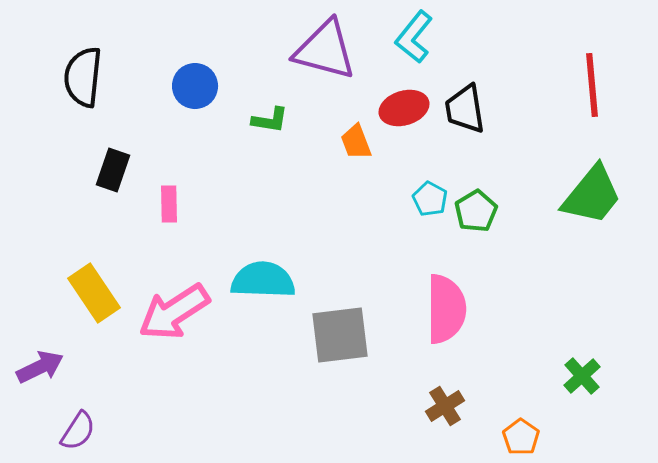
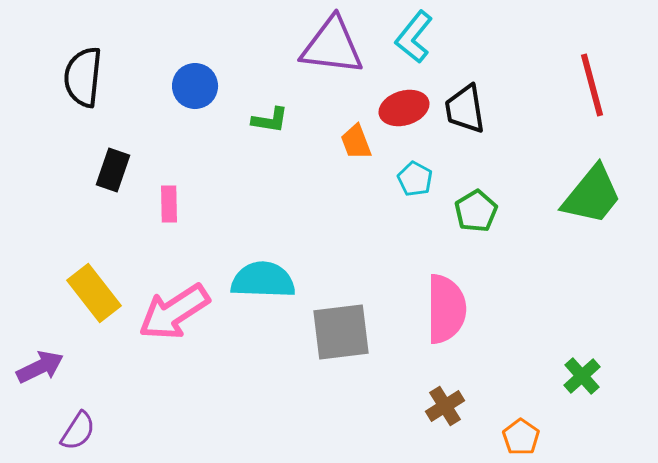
purple triangle: moved 7 px right, 4 px up; rotated 8 degrees counterclockwise
red line: rotated 10 degrees counterclockwise
cyan pentagon: moved 15 px left, 20 px up
yellow rectangle: rotated 4 degrees counterclockwise
gray square: moved 1 px right, 3 px up
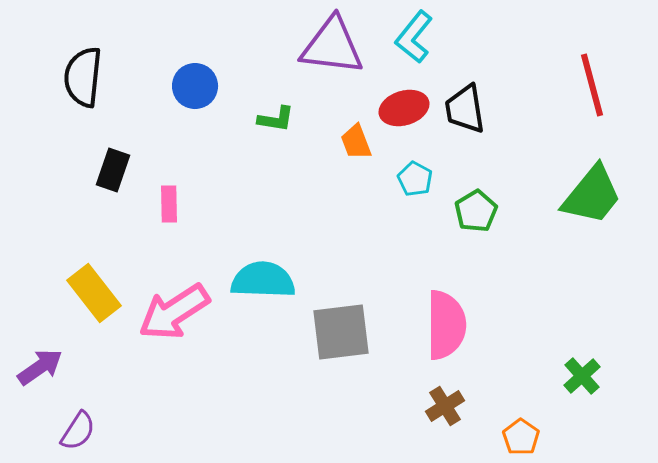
green L-shape: moved 6 px right, 1 px up
pink semicircle: moved 16 px down
purple arrow: rotated 9 degrees counterclockwise
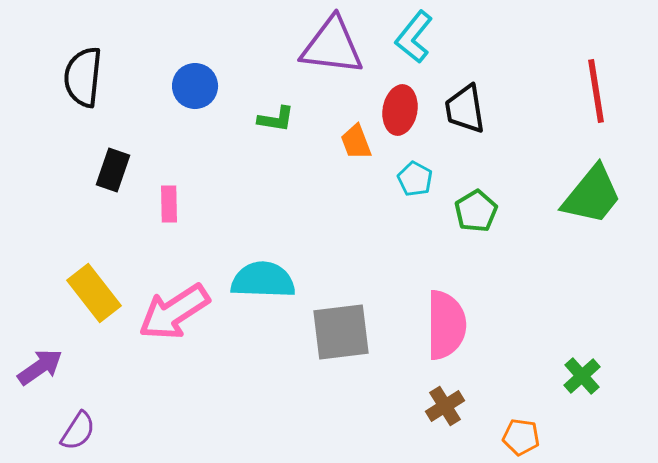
red line: moved 4 px right, 6 px down; rotated 6 degrees clockwise
red ellipse: moved 4 px left, 2 px down; rotated 63 degrees counterclockwise
orange pentagon: rotated 27 degrees counterclockwise
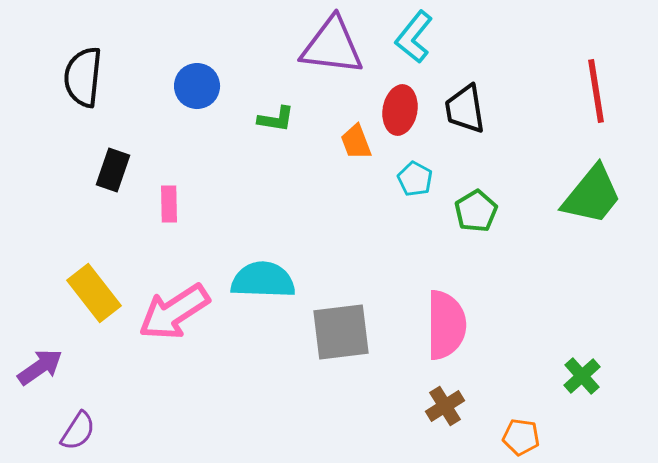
blue circle: moved 2 px right
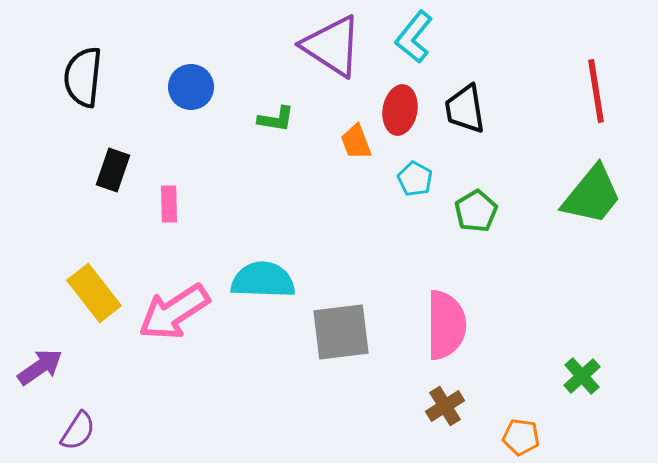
purple triangle: rotated 26 degrees clockwise
blue circle: moved 6 px left, 1 px down
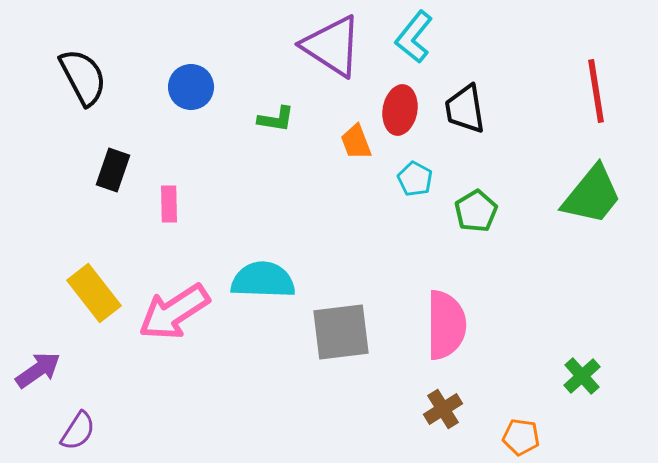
black semicircle: rotated 146 degrees clockwise
purple arrow: moved 2 px left, 3 px down
brown cross: moved 2 px left, 3 px down
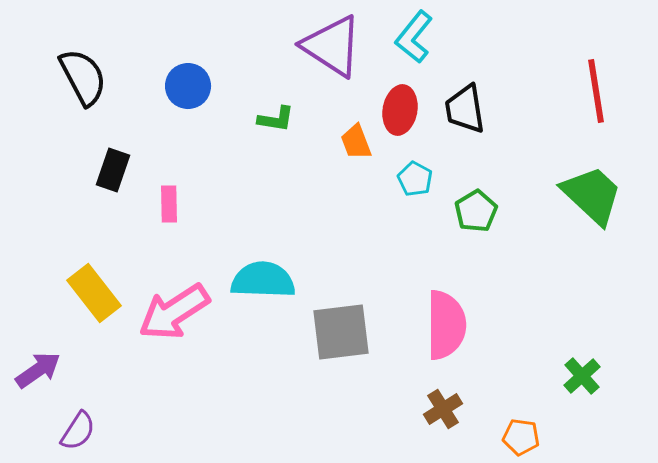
blue circle: moved 3 px left, 1 px up
green trapezoid: rotated 86 degrees counterclockwise
